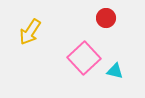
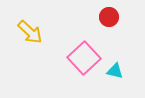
red circle: moved 3 px right, 1 px up
yellow arrow: rotated 80 degrees counterclockwise
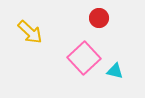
red circle: moved 10 px left, 1 px down
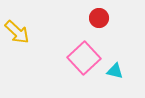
yellow arrow: moved 13 px left
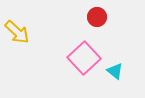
red circle: moved 2 px left, 1 px up
cyan triangle: rotated 24 degrees clockwise
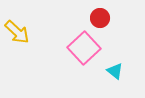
red circle: moved 3 px right, 1 px down
pink square: moved 10 px up
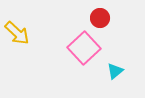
yellow arrow: moved 1 px down
cyan triangle: rotated 42 degrees clockwise
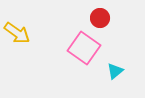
yellow arrow: rotated 8 degrees counterclockwise
pink square: rotated 12 degrees counterclockwise
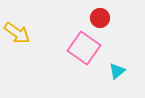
cyan triangle: moved 2 px right
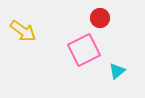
yellow arrow: moved 6 px right, 2 px up
pink square: moved 2 px down; rotated 28 degrees clockwise
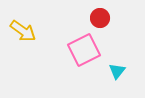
cyan triangle: rotated 12 degrees counterclockwise
